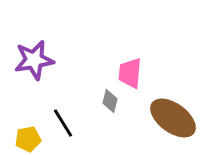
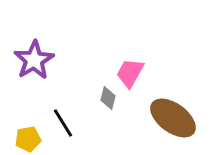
purple star: rotated 21 degrees counterclockwise
pink trapezoid: rotated 24 degrees clockwise
gray diamond: moved 2 px left, 3 px up
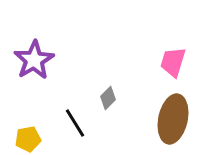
pink trapezoid: moved 43 px right, 11 px up; rotated 12 degrees counterclockwise
gray diamond: rotated 30 degrees clockwise
brown ellipse: moved 1 px down; rotated 66 degrees clockwise
black line: moved 12 px right
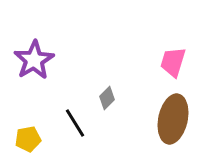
gray diamond: moved 1 px left
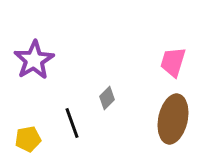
black line: moved 3 px left; rotated 12 degrees clockwise
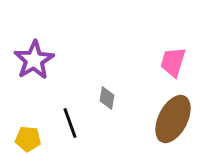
gray diamond: rotated 35 degrees counterclockwise
brown ellipse: rotated 15 degrees clockwise
black line: moved 2 px left
yellow pentagon: rotated 15 degrees clockwise
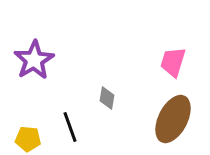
black line: moved 4 px down
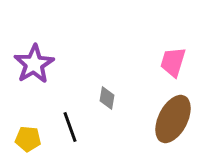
purple star: moved 4 px down
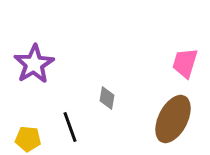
pink trapezoid: moved 12 px right, 1 px down
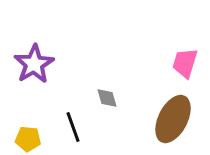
gray diamond: rotated 25 degrees counterclockwise
black line: moved 3 px right
